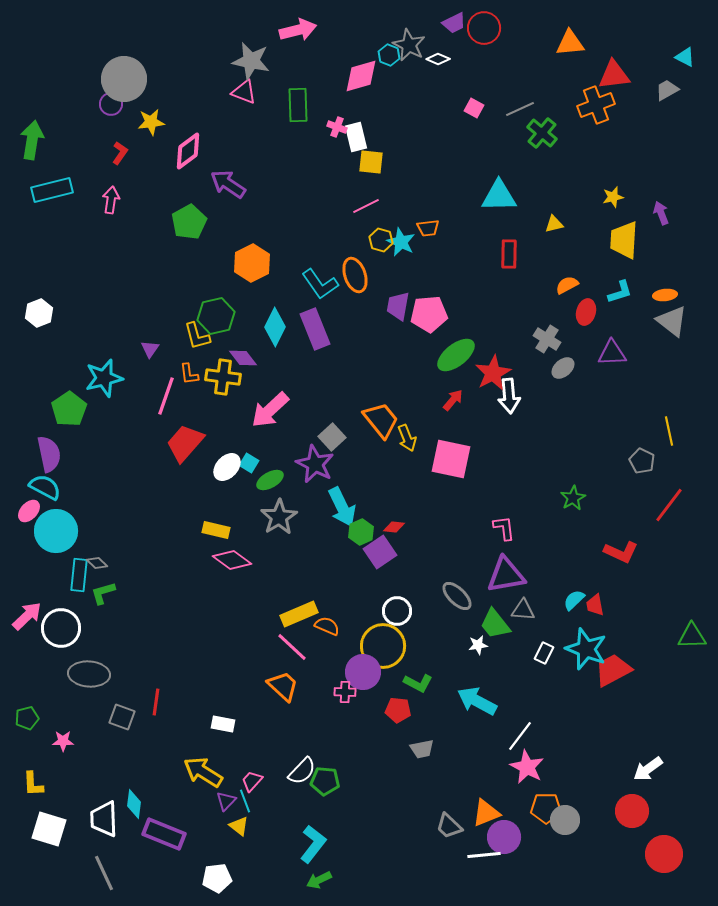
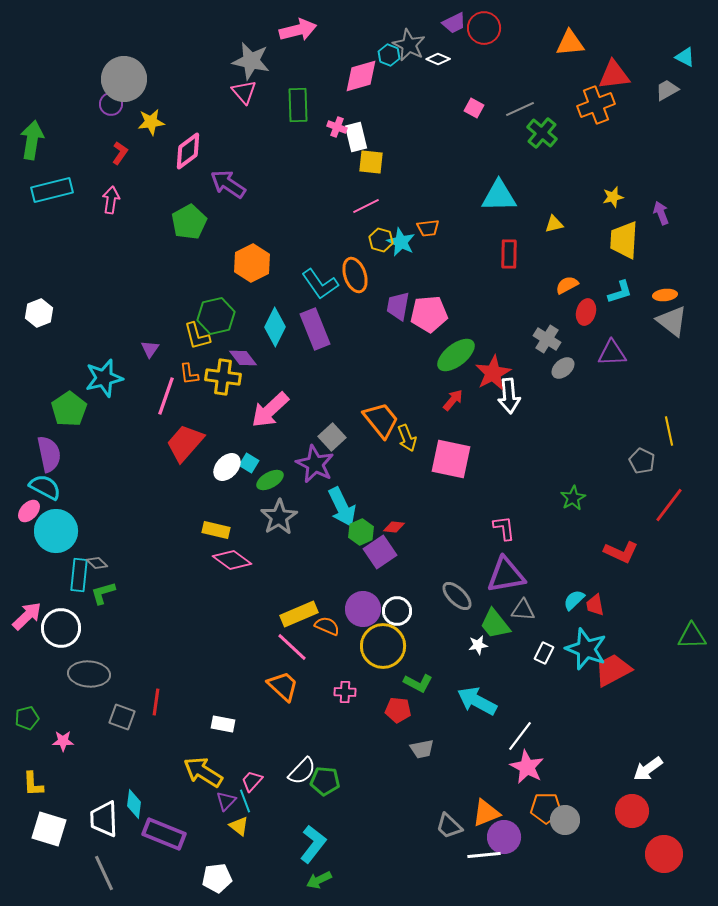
pink triangle at (244, 92): rotated 28 degrees clockwise
purple circle at (363, 672): moved 63 px up
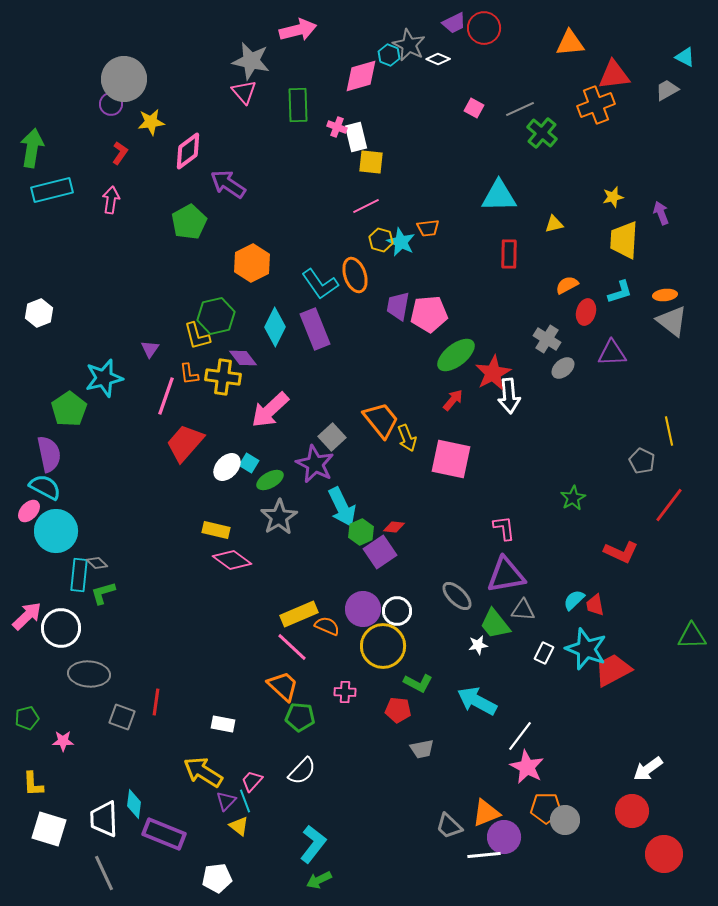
green arrow at (32, 140): moved 8 px down
green pentagon at (325, 781): moved 25 px left, 64 px up
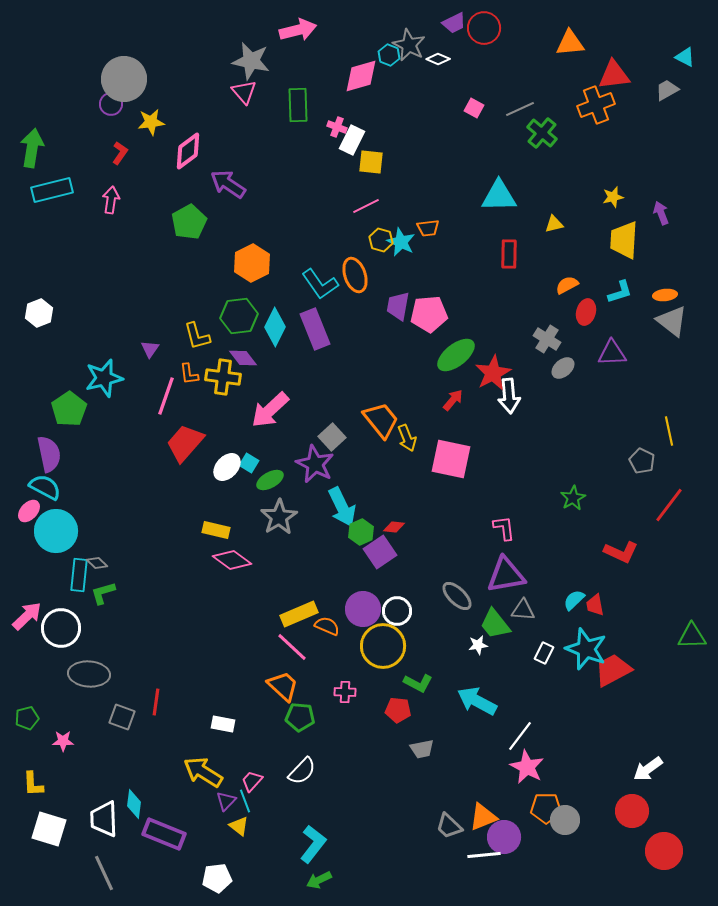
white rectangle at (356, 137): moved 4 px left, 3 px down; rotated 40 degrees clockwise
green hexagon at (216, 316): moved 23 px right; rotated 6 degrees clockwise
orange triangle at (486, 813): moved 3 px left, 4 px down
red circle at (664, 854): moved 3 px up
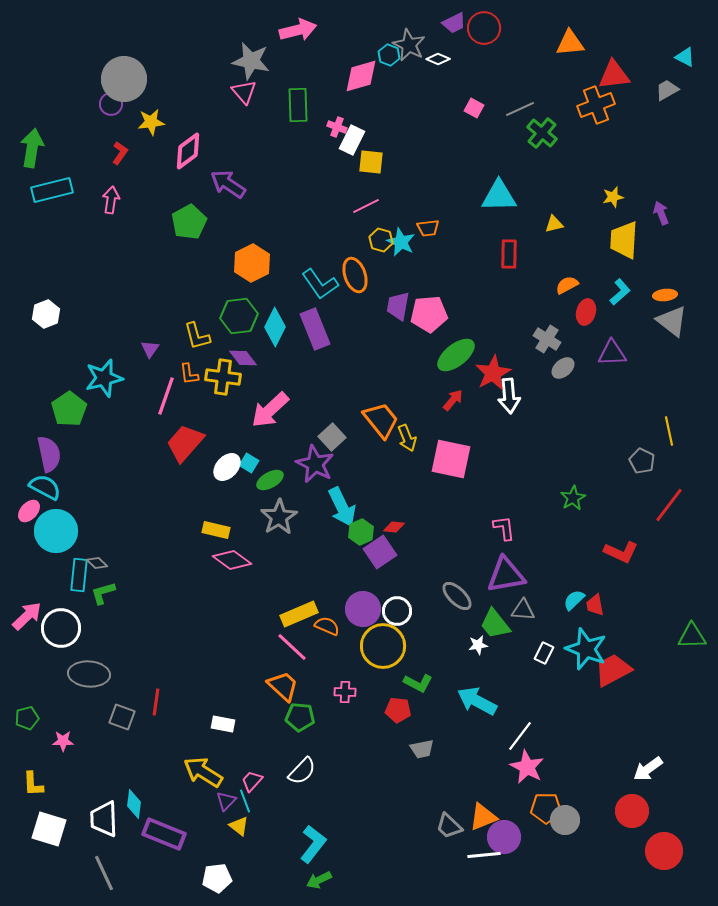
cyan L-shape at (620, 292): rotated 24 degrees counterclockwise
white hexagon at (39, 313): moved 7 px right, 1 px down
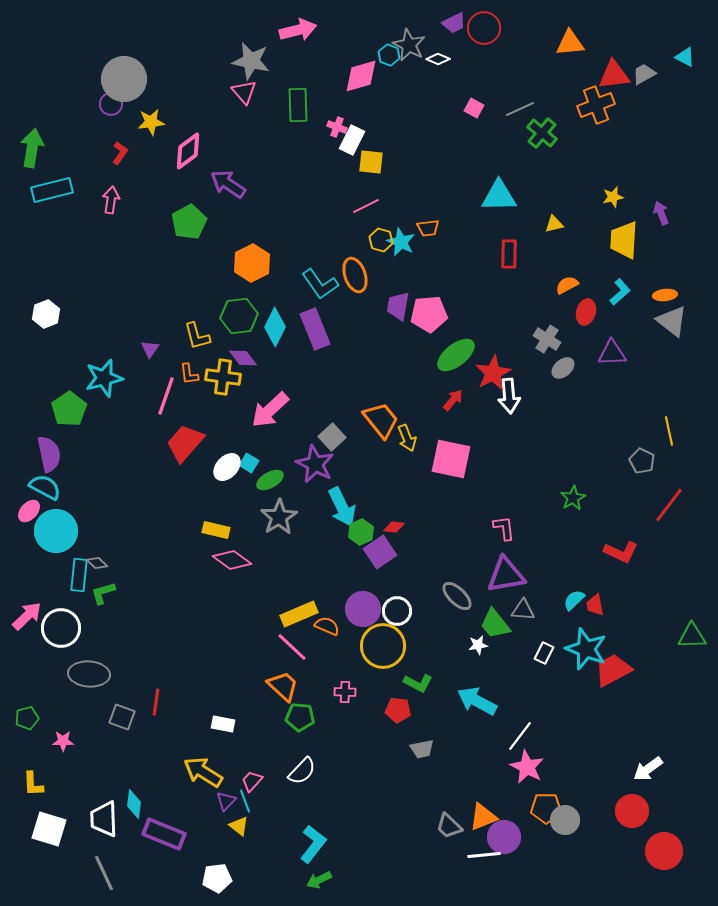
gray trapezoid at (667, 90): moved 23 px left, 16 px up
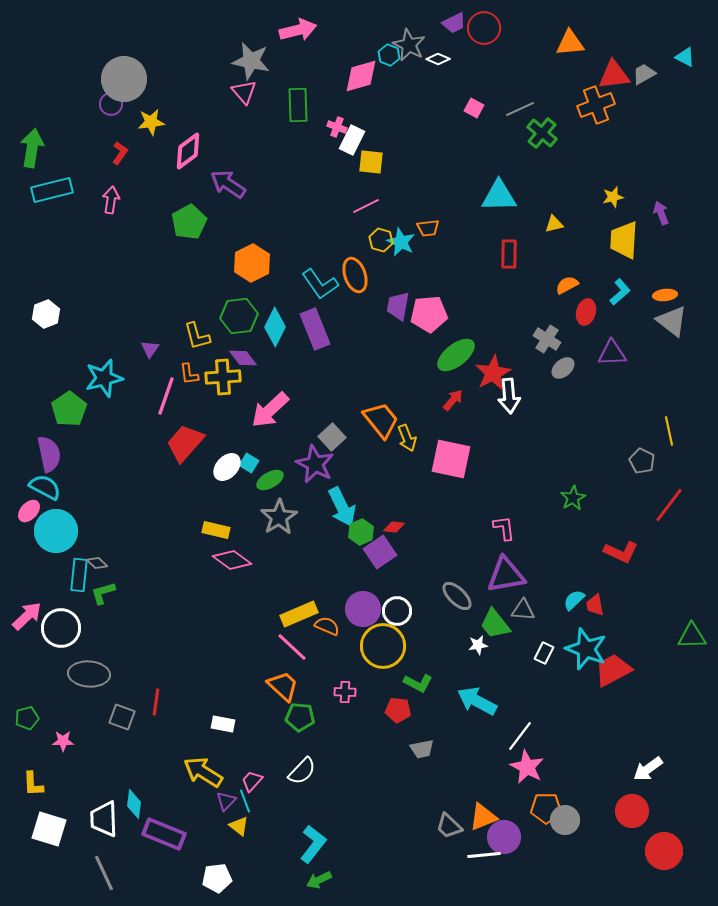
yellow cross at (223, 377): rotated 12 degrees counterclockwise
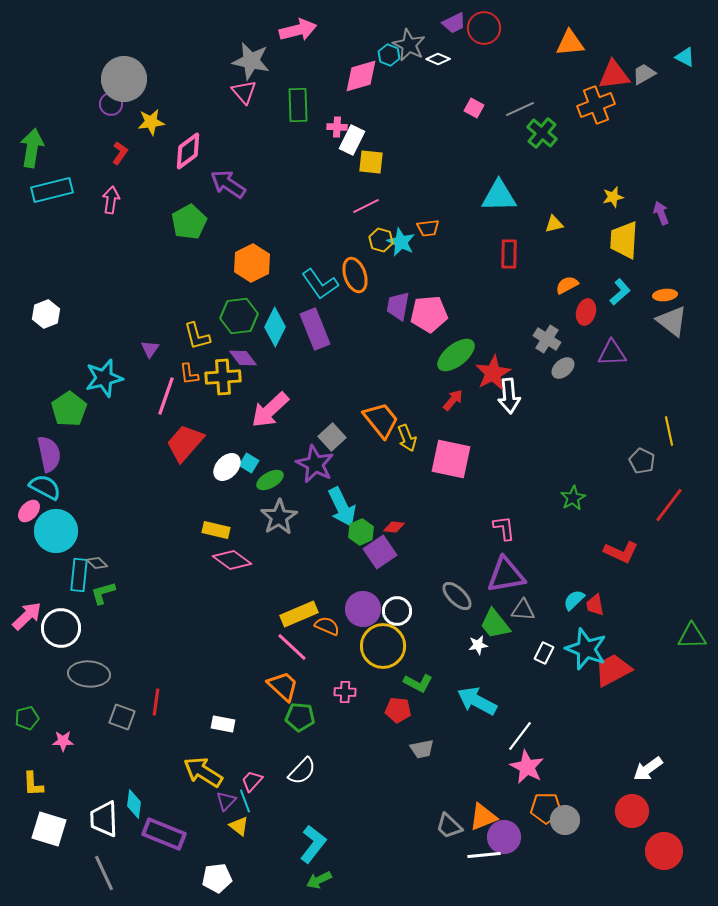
pink cross at (337, 127): rotated 18 degrees counterclockwise
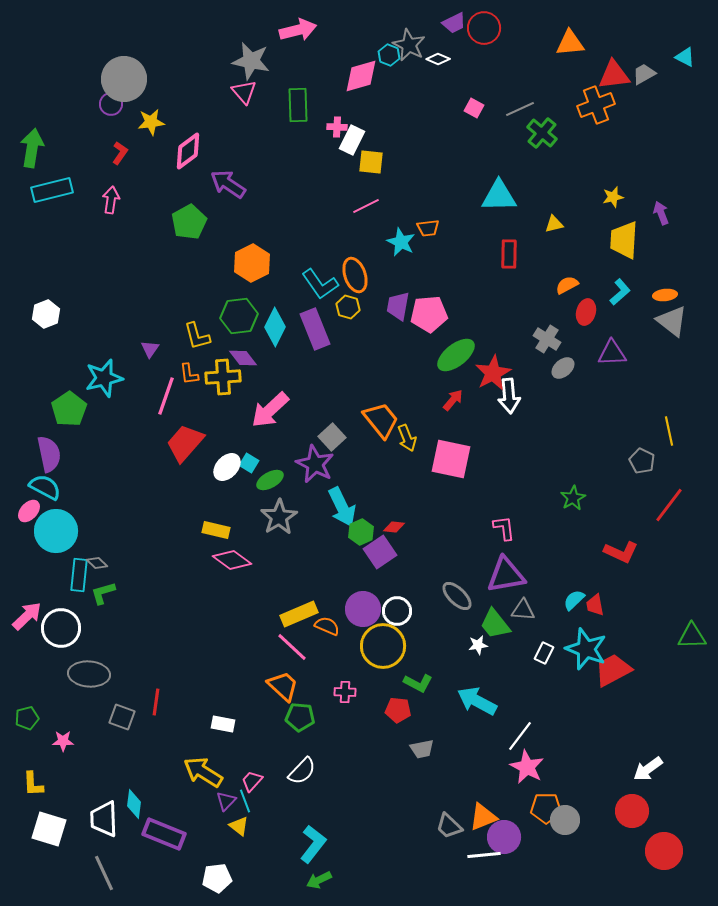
yellow hexagon at (381, 240): moved 33 px left, 67 px down
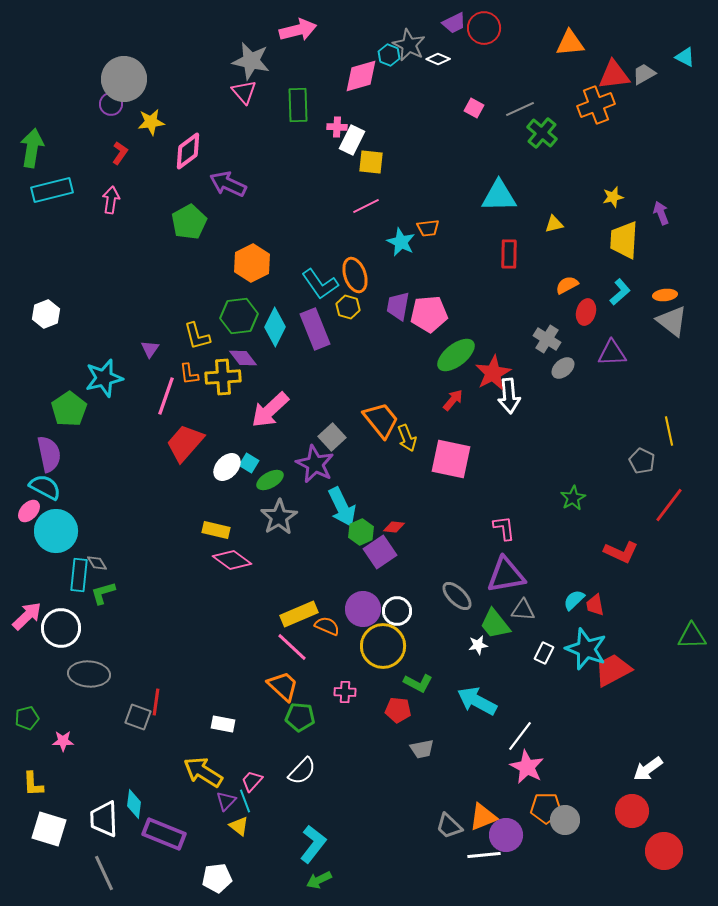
purple arrow at (228, 184): rotated 9 degrees counterclockwise
gray diamond at (97, 563): rotated 15 degrees clockwise
gray square at (122, 717): moved 16 px right
purple circle at (504, 837): moved 2 px right, 2 px up
